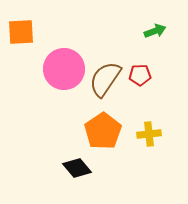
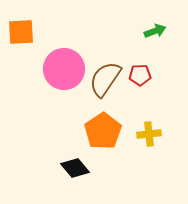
black diamond: moved 2 px left
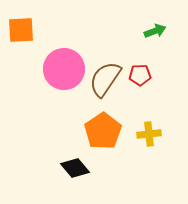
orange square: moved 2 px up
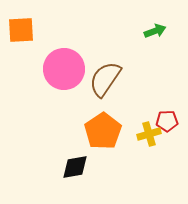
red pentagon: moved 27 px right, 46 px down
yellow cross: rotated 10 degrees counterclockwise
black diamond: moved 1 px up; rotated 60 degrees counterclockwise
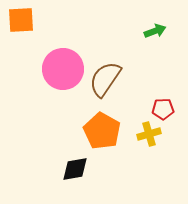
orange square: moved 10 px up
pink circle: moved 1 px left
red pentagon: moved 4 px left, 12 px up
orange pentagon: moved 1 px left; rotated 9 degrees counterclockwise
black diamond: moved 2 px down
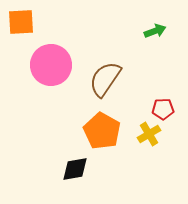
orange square: moved 2 px down
pink circle: moved 12 px left, 4 px up
yellow cross: rotated 15 degrees counterclockwise
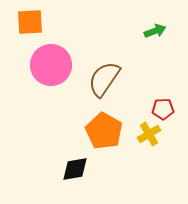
orange square: moved 9 px right
brown semicircle: moved 1 px left
orange pentagon: moved 2 px right
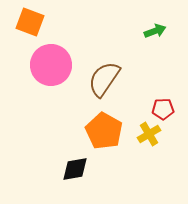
orange square: rotated 24 degrees clockwise
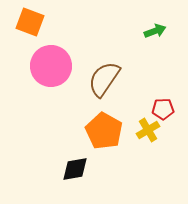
pink circle: moved 1 px down
yellow cross: moved 1 px left, 4 px up
